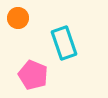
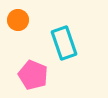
orange circle: moved 2 px down
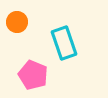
orange circle: moved 1 px left, 2 px down
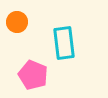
cyan rectangle: rotated 12 degrees clockwise
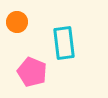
pink pentagon: moved 1 px left, 3 px up
